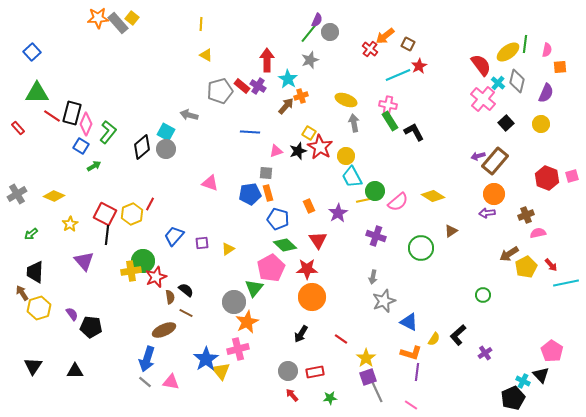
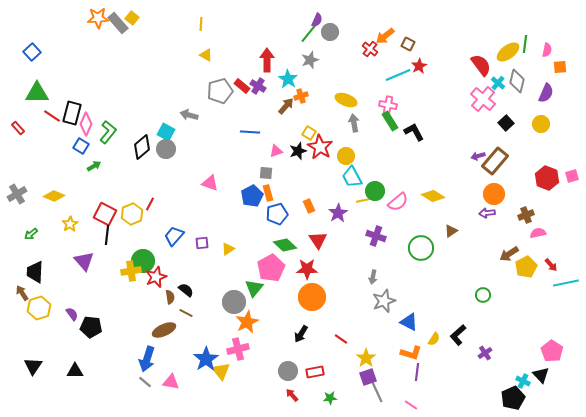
blue pentagon at (250, 194): moved 2 px right, 2 px down; rotated 20 degrees counterclockwise
blue pentagon at (278, 219): moved 1 px left, 5 px up; rotated 30 degrees counterclockwise
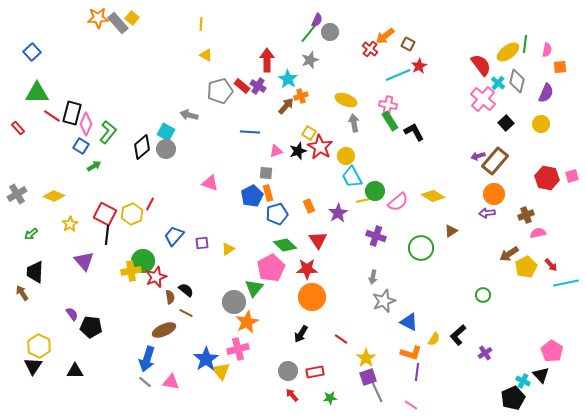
red hexagon at (547, 178): rotated 10 degrees counterclockwise
yellow hexagon at (39, 308): moved 38 px down; rotated 15 degrees counterclockwise
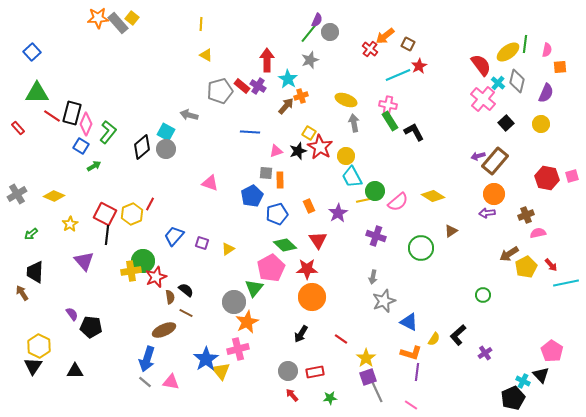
orange rectangle at (268, 193): moved 12 px right, 13 px up; rotated 14 degrees clockwise
purple square at (202, 243): rotated 24 degrees clockwise
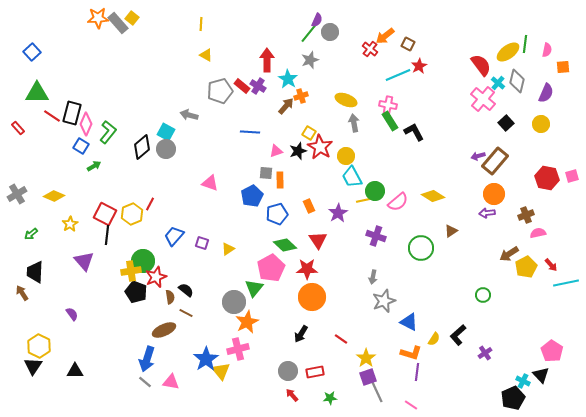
orange square at (560, 67): moved 3 px right
black pentagon at (91, 327): moved 45 px right, 35 px up; rotated 15 degrees clockwise
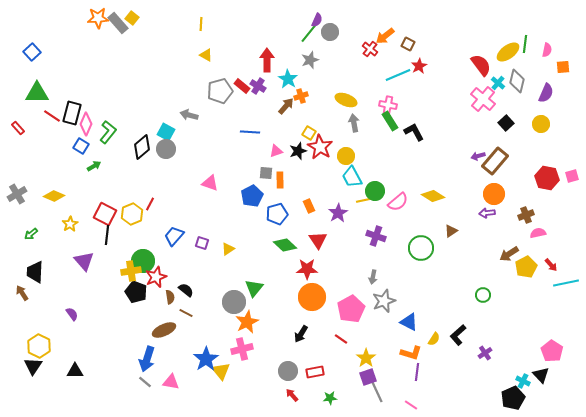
pink pentagon at (271, 268): moved 80 px right, 41 px down
pink cross at (238, 349): moved 4 px right
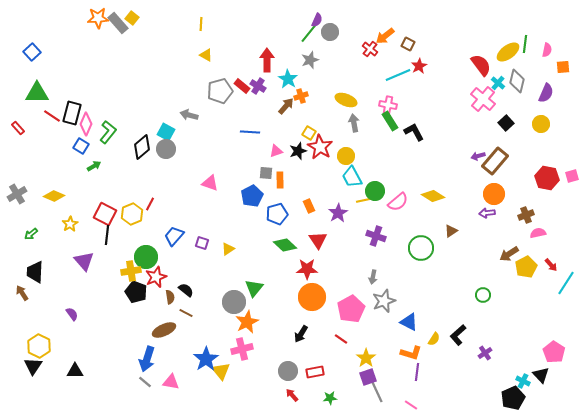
green circle at (143, 261): moved 3 px right, 4 px up
cyan line at (566, 283): rotated 45 degrees counterclockwise
pink pentagon at (552, 351): moved 2 px right, 1 px down
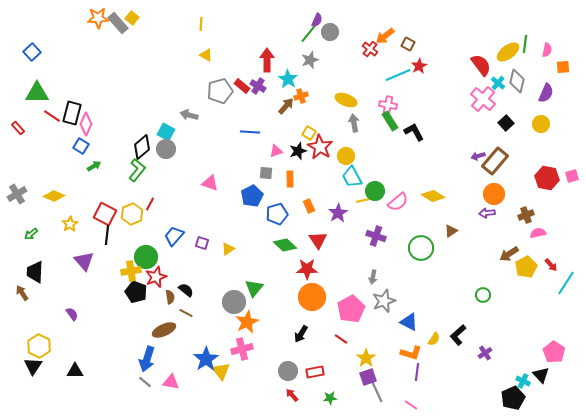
green L-shape at (108, 132): moved 29 px right, 38 px down
orange rectangle at (280, 180): moved 10 px right, 1 px up
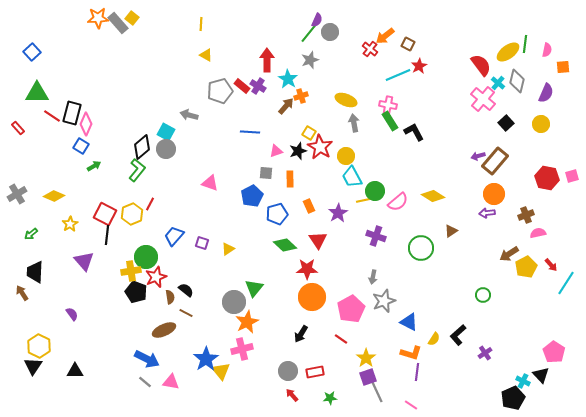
blue arrow at (147, 359): rotated 80 degrees counterclockwise
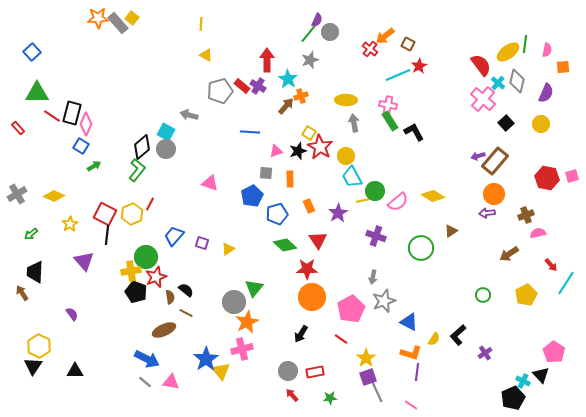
yellow ellipse at (346, 100): rotated 20 degrees counterclockwise
yellow pentagon at (526, 267): moved 28 px down
